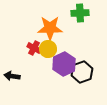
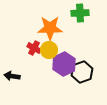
yellow circle: moved 1 px right, 1 px down
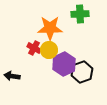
green cross: moved 1 px down
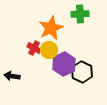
orange star: moved 1 px right; rotated 25 degrees counterclockwise
black hexagon: rotated 15 degrees counterclockwise
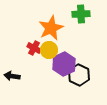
green cross: moved 1 px right
black hexagon: moved 3 px left, 3 px down
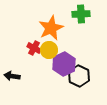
black hexagon: moved 1 px down
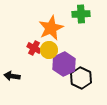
black hexagon: moved 2 px right, 2 px down
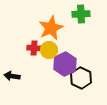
red cross: rotated 24 degrees counterclockwise
purple hexagon: moved 1 px right
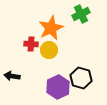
green cross: rotated 24 degrees counterclockwise
red cross: moved 3 px left, 4 px up
purple hexagon: moved 7 px left, 23 px down
black hexagon: rotated 10 degrees counterclockwise
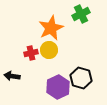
red cross: moved 9 px down; rotated 16 degrees counterclockwise
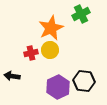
yellow circle: moved 1 px right
black hexagon: moved 3 px right, 3 px down; rotated 10 degrees counterclockwise
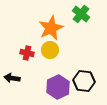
green cross: rotated 24 degrees counterclockwise
red cross: moved 4 px left; rotated 24 degrees clockwise
black arrow: moved 2 px down
